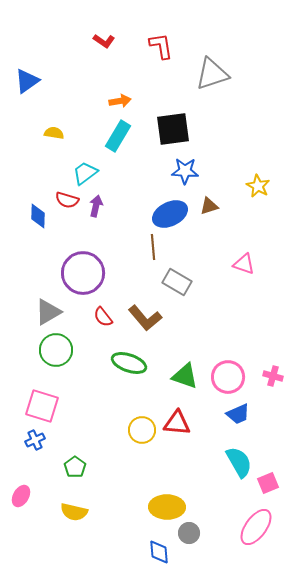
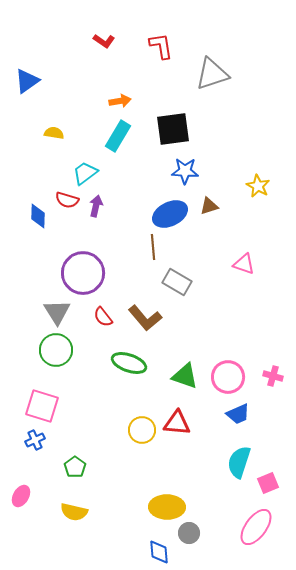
gray triangle at (48, 312): moved 9 px right; rotated 32 degrees counterclockwise
cyan semicircle at (239, 462): rotated 132 degrees counterclockwise
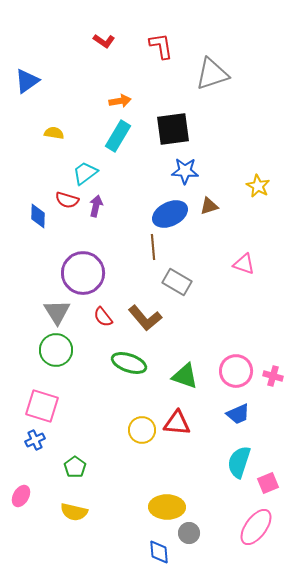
pink circle at (228, 377): moved 8 px right, 6 px up
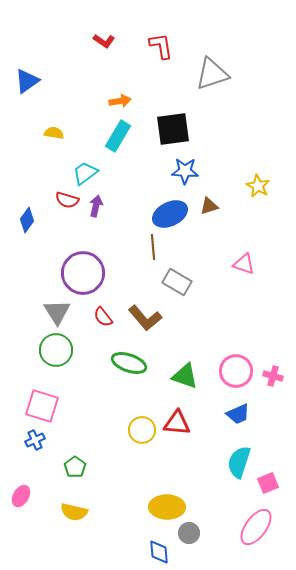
blue diamond at (38, 216): moved 11 px left, 4 px down; rotated 35 degrees clockwise
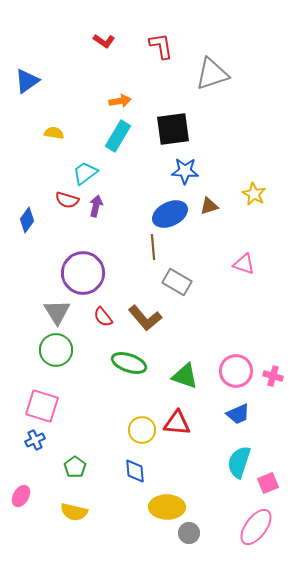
yellow star at (258, 186): moved 4 px left, 8 px down
blue diamond at (159, 552): moved 24 px left, 81 px up
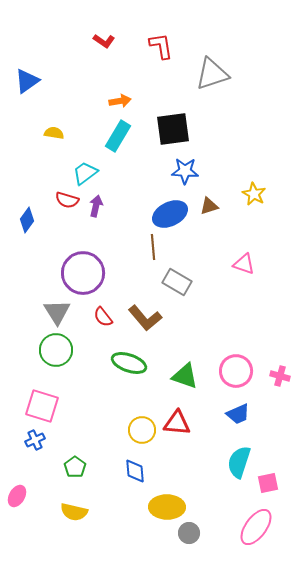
pink cross at (273, 376): moved 7 px right
pink square at (268, 483): rotated 10 degrees clockwise
pink ellipse at (21, 496): moved 4 px left
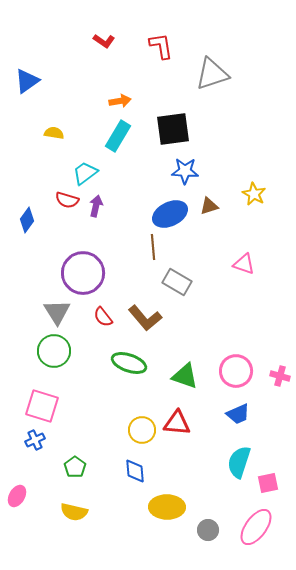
green circle at (56, 350): moved 2 px left, 1 px down
gray circle at (189, 533): moved 19 px right, 3 px up
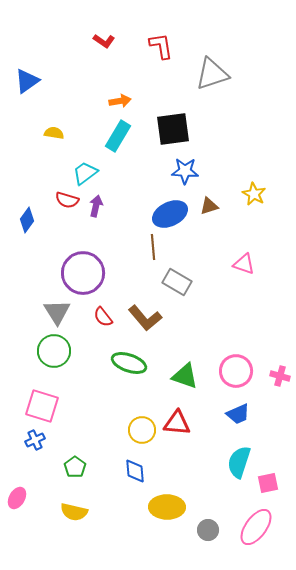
pink ellipse at (17, 496): moved 2 px down
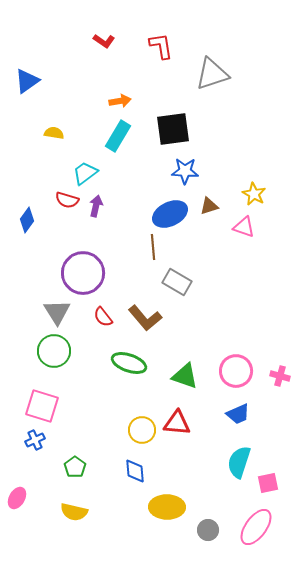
pink triangle at (244, 264): moved 37 px up
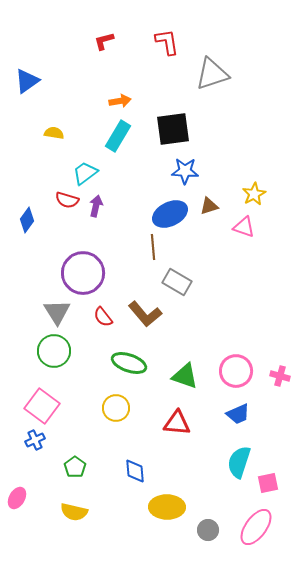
red L-shape at (104, 41): rotated 130 degrees clockwise
red L-shape at (161, 46): moved 6 px right, 4 px up
yellow star at (254, 194): rotated 15 degrees clockwise
brown L-shape at (145, 318): moved 4 px up
pink square at (42, 406): rotated 20 degrees clockwise
yellow circle at (142, 430): moved 26 px left, 22 px up
